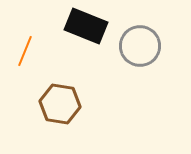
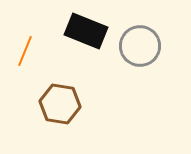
black rectangle: moved 5 px down
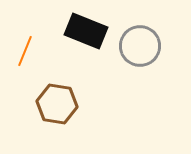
brown hexagon: moved 3 px left
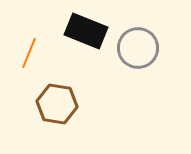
gray circle: moved 2 px left, 2 px down
orange line: moved 4 px right, 2 px down
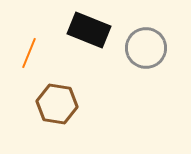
black rectangle: moved 3 px right, 1 px up
gray circle: moved 8 px right
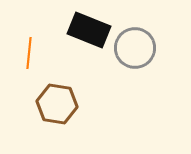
gray circle: moved 11 px left
orange line: rotated 16 degrees counterclockwise
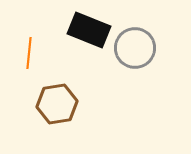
brown hexagon: rotated 18 degrees counterclockwise
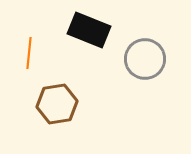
gray circle: moved 10 px right, 11 px down
